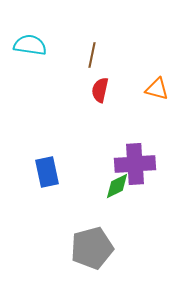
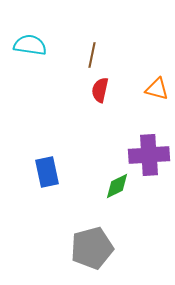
purple cross: moved 14 px right, 9 px up
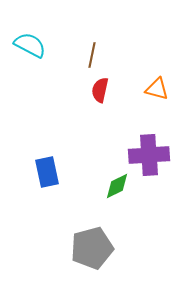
cyan semicircle: rotated 20 degrees clockwise
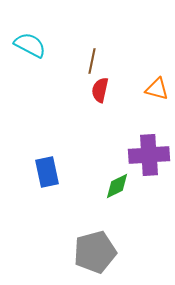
brown line: moved 6 px down
gray pentagon: moved 3 px right, 4 px down
